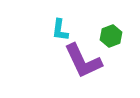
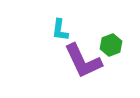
green hexagon: moved 9 px down
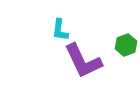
green hexagon: moved 15 px right
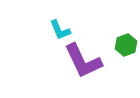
cyan L-shape: rotated 30 degrees counterclockwise
